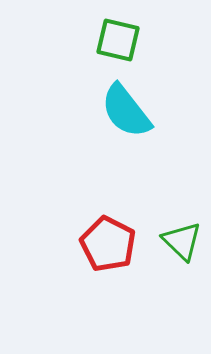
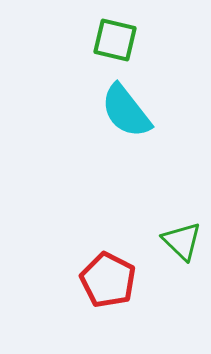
green square: moved 3 px left
red pentagon: moved 36 px down
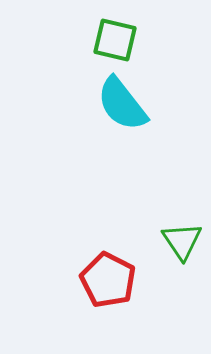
cyan semicircle: moved 4 px left, 7 px up
green triangle: rotated 12 degrees clockwise
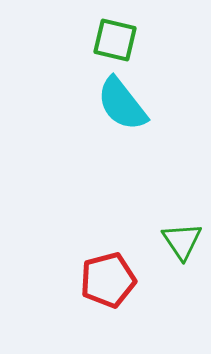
red pentagon: rotated 30 degrees clockwise
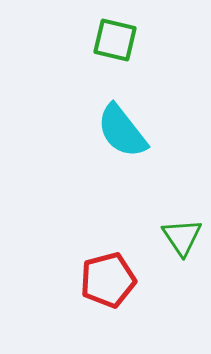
cyan semicircle: moved 27 px down
green triangle: moved 4 px up
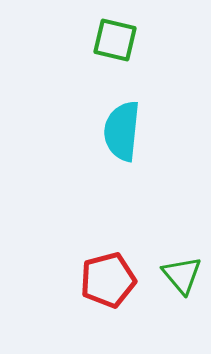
cyan semicircle: rotated 44 degrees clockwise
green triangle: moved 38 px down; rotated 6 degrees counterclockwise
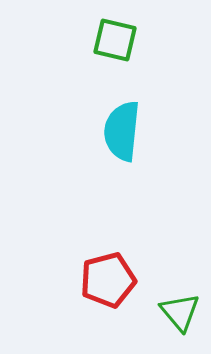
green triangle: moved 2 px left, 37 px down
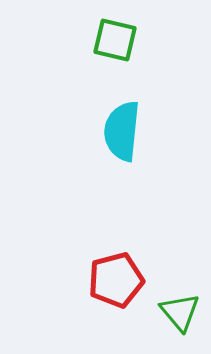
red pentagon: moved 8 px right
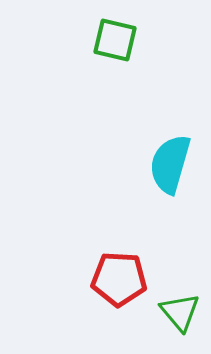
cyan semicircle: moved 48 px right, 33 px down; rotated 10 degrees clockwise
red pentagon: moved 3 px right, 1 px up; rotated 18 degrees clockwise
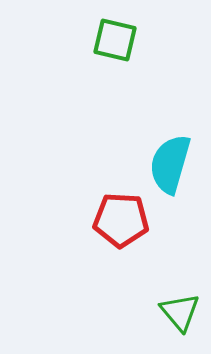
red pentagon: moved 2 px right, 59 px up
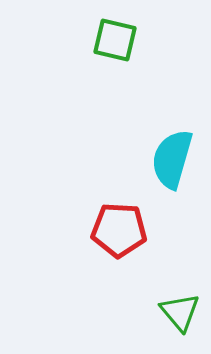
cyan semicircle: moved 2 px right, 5 px up
red pentagon: moved 2 px left, 10 px down
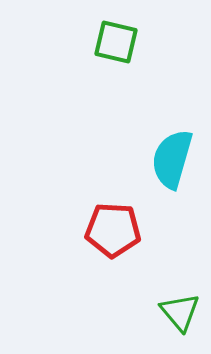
green square: moved 1 px right, 2 px down
red pentagon: moved 6 px left
